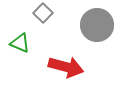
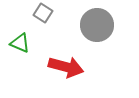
gray square: rotated 12 degrees counterclockwise
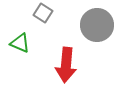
red arrow: moved 2 px up; rotated 80 degrees clockwise
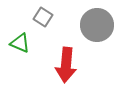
gray square: moved 4 px down
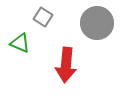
gray circle: moved 2 px up
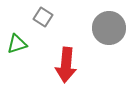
gray circle: moved 12 px right, 5 px down
green triangle: moved 3 px left, 1 px down; rotated 40 degrees counterclockwise
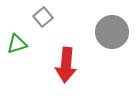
gray square: rotated 18 degrees clockwise
gray circle: moved 3 px right, 4 px down
